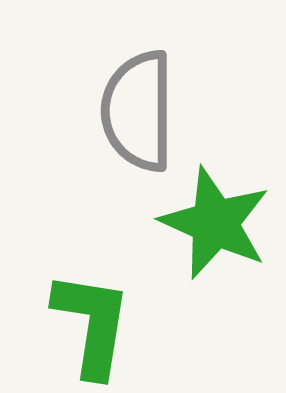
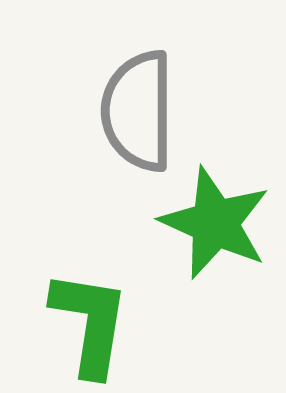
green L-shape: moved 2 px left, 1 px up
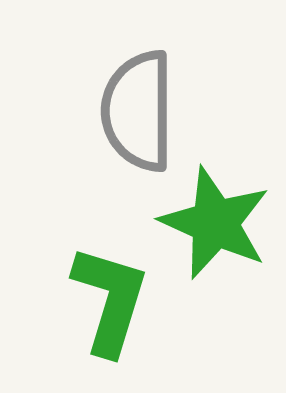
green L-shape: moved 20 px right, 23 px up; rotated 8 degrees clockwise
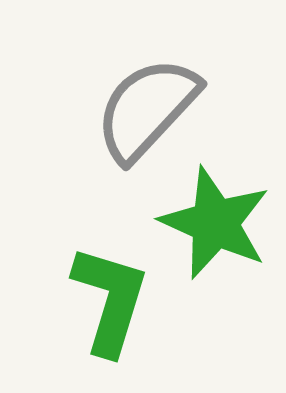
gray semicircle: moved 9 px right, 2 px up; rotated 43 degrees clockwise
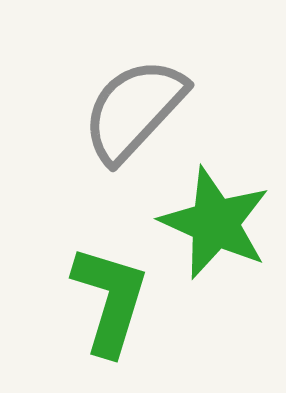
gray semicircle: moved 13 px left, 1 px down
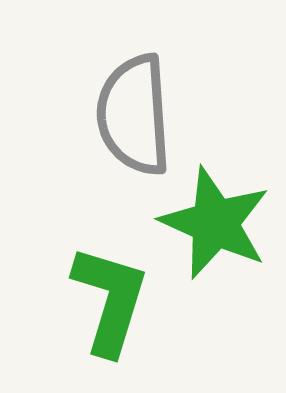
gray semicircle: moved 5 px down; rotated 47 degrees counterclockwise
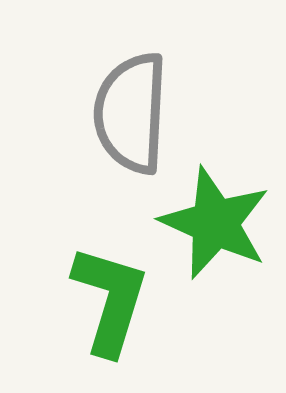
gray semicircle: moved 3 px left, 2 px up; rotated 7 degrees clockwise
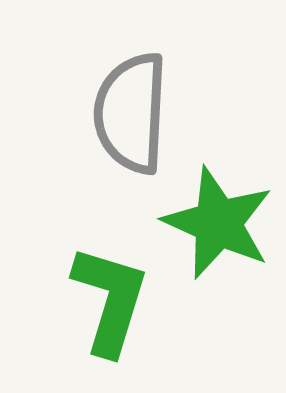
green star: moved 3 px right
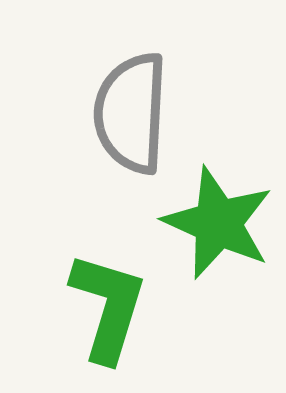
green L-shape: moved 2 px left, 7 px down
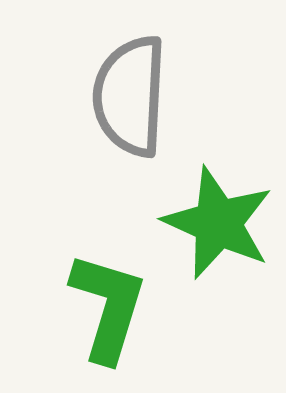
gray semicircle: moved 1 px left, 17 px up
